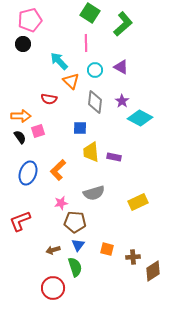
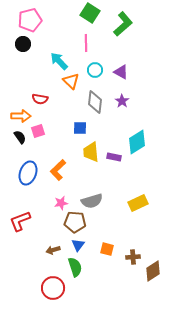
purple triangle: moved 5 px down
red semicircle: moved 9 px left
cyan diamond: moved 3 px left, 24 px down; rotated 60 degrees counterclockwise
gray semicircle: moved 2 px left, 8 px down
yellow rectangle: moved 1 px down
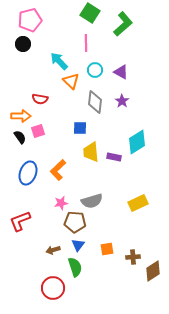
orange square: rotated 24 degrees counterclockwise
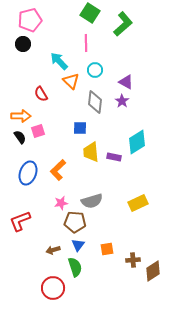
purple triangle: moved 5 px right, 10 px down
red semicircle: moved 1 px right, 5 px up; rotated 49 degrees clockwise
brown cross: moved 3 px down
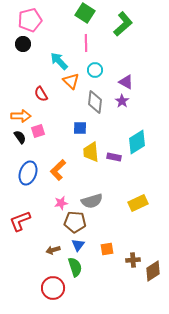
green square: moved 5 px left
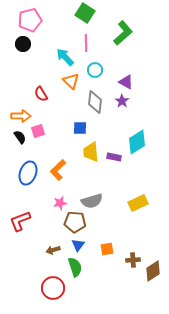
green L-shape: moved 9 px down
cyan arrow: moved 6 px right, 4 px up
pink star: moved 1 px left
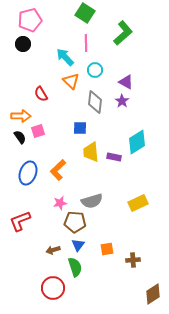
brown diamond: moved 23 px down
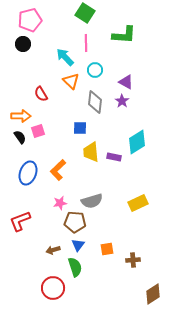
green L-shape: moved 1 px right, 2 px down; rotated 45 degrees clockwise
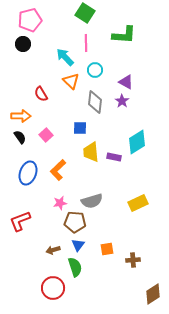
pink square: moved 8 px right, 4 px down; rotated 24 degrees counterclockwise
